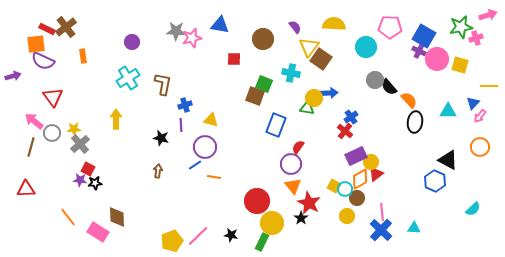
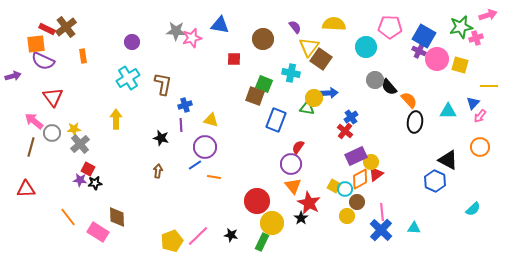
blue rectangle at (276, 125): moved 5 px up
brown circle at (357, 198): moved 4 px down
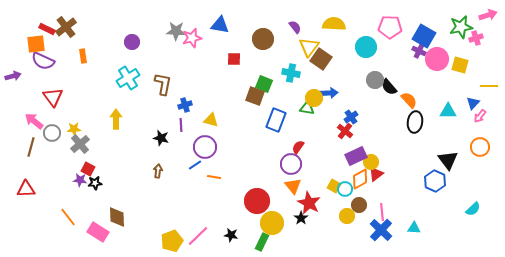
black triangle at (448, 160): rotated 25 degrees clockwise
brown circle at (357, 202): moved 2 px right, 3 px down
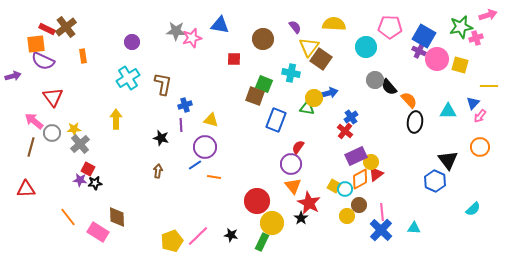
blue arrow at (329, 93): rotated 12 degrees counterclockwise
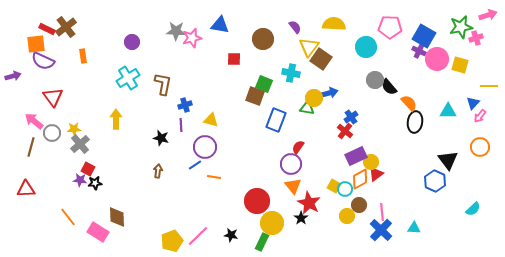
orange semicircle at (409, 100): moved 3 px down
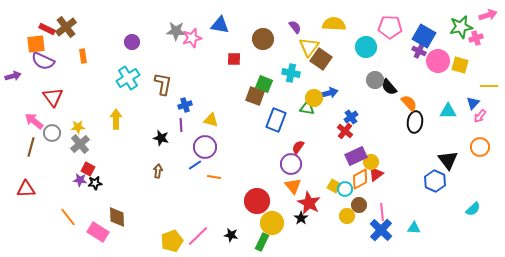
pink circle at (437, 59): moved 1 px right, 2 px down
yellow star at (74, 129): moved 4 px right, 2 px up
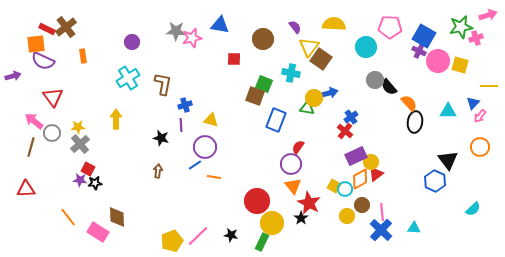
brown circle at (359, 205): moved 3 px right
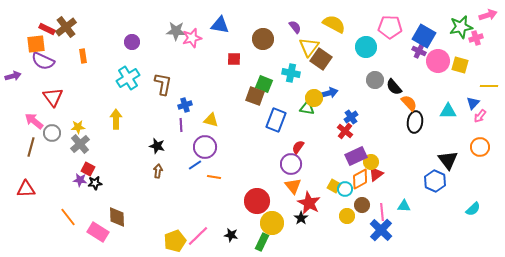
yellow semicircle at (334, 24): rotated 25 degrees clockwise
black semicircle at (389, 87): moved 5 px right
black star at (161, 138): moved 4 px left, 8 px down
cyan triangle at (414, 228): moved 10 px left, 22 px up
yellow pentagon at (172, 241): moved 3 px right
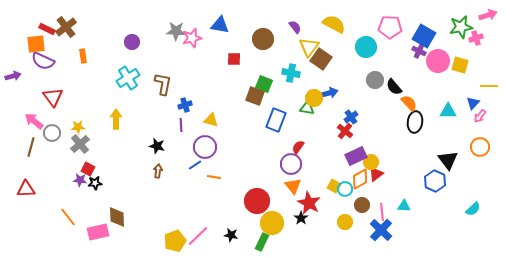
yellow circle at (347, 216): moved 2 px left, 6 px down
pink rectangle at (98, 232): rotated 45 degrees counterclockwise
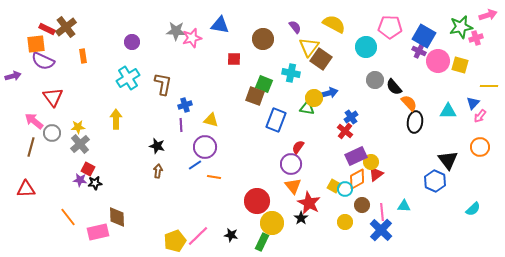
orange diamond at (360, 179): moved 3 px left
